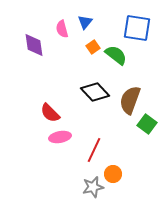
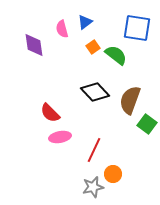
blue triangle: rotated 14 degrees clockwise
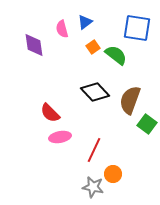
gray star: rotated 25 degrees clockwise
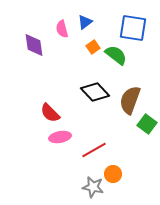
blue square: moved 4 px left
red line: rotated 35 degrees clockwise
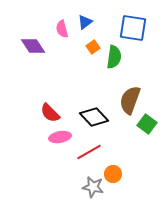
purple diamond: moved 1 px left, 1 px down; rotated 25 degrees counterclockwise
green semicircle: moved 2 px left, 2 px down; rotated 60 degrees clockwise
black diamond: moved 1 px left, 25 px down
red line: moved 5 px left, 2 px down
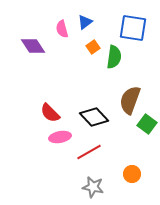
orange circle: moved 19 px right
